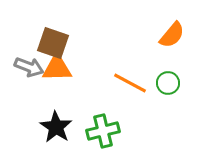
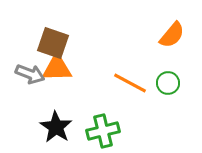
gray arrow: moved 1 px right, 7 px down
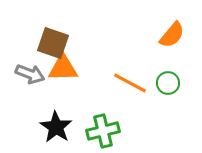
orange triangle: moved 6 px right
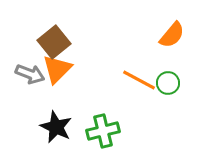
brown square: moved 1 px right, 1 px up; rotated 32 degrees clockwise
orange triangle: moved 6 px left, 1 px down; rotated 44 degrees counterclockwise
orange line: moved 9 px right, 3 px up
black star: rotated 8 degrees counterclockwise
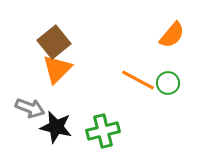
gray arrow: moved 34 px down
orange line: moved 1 px left
black star: rotated 12 degrees counterclockwise
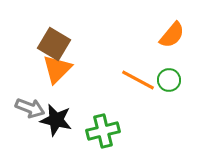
brown square: moved 2 px down; rotated 20 degrees counterclockwise
green circle: moved 1 px right, 3 px up
black star: moved 7 px up
